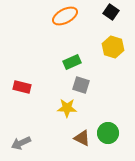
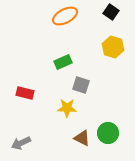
green rectangle: moved 9 px left
red rectangle: moved 3 px right, 6 px down
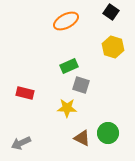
orange ellipse: moved 1 px right, 5 px down
green rectangle: moved 6 px right, 4 px down
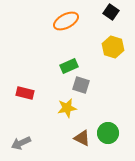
yellow star: rotated 12 degrees counterclockwise
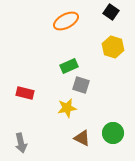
green circle: moved 5 px right
gray arrow: rotated 78 degrees counterclockwise
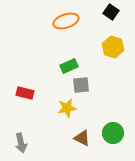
orange ellipse: rotated 10 degrees clockwise
gray square: rotated 24 degrees counterclockwise
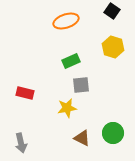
black square: moved 1 px right, 1 px up
green rectangle: moved 2 px right, 5 px up
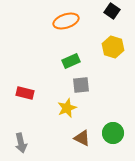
yellow star: rotated 12 degrees counterclockwise
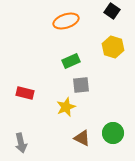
yellow star: moved 1 px left, 1 px up
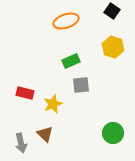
yellow star: moved 13 px left, 3 px up
brown triangle: moved 37 px left, 4 px up; rotated 18 degrees clockwise
